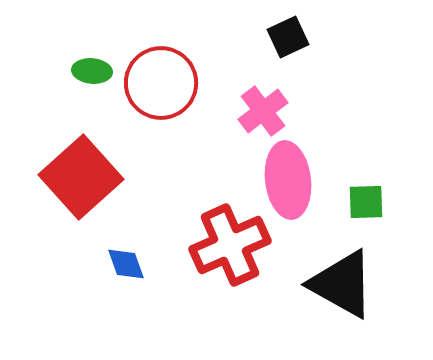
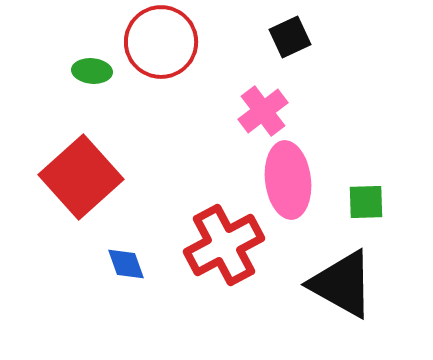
black square: moved 2 px right
red circle: moved 41 px up
red cross: moved 6 px left; rotated 4 degrees counterclockwise
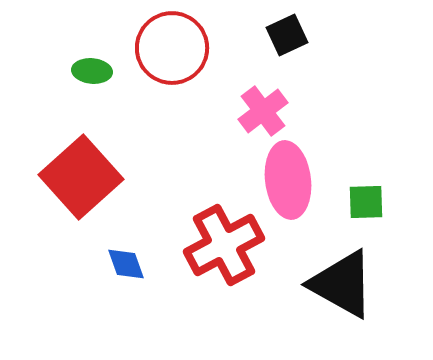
black square: moved 3 px left, 2 px up
red circle: moved 11 px right, 6 px down
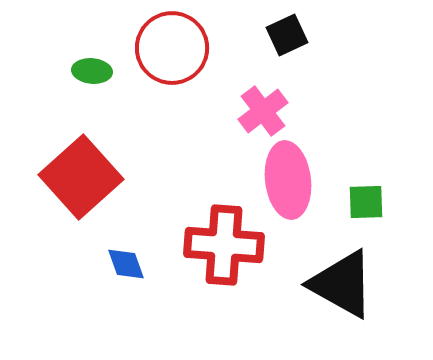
red cross: rotated 32 degrees clockwise
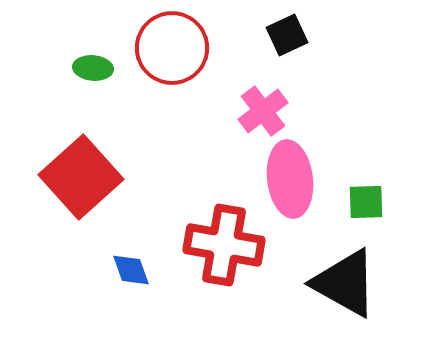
green ellipse: moved 1 px right, 3 px up
pink ellipse: moved 2 px right, 1 px up
red cross: rotated 6 degrees clockwise
blue diamond: moved 5 px right, 6 px down
black triangle: moved 3 px right, 1 px up
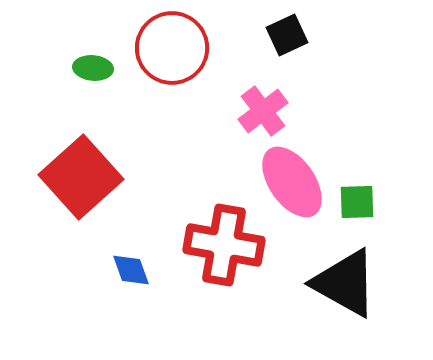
pink ellipse: moved 2 px right, 3 px down; rotated 28 degrees counterclockwise
green square: moved 9 px left
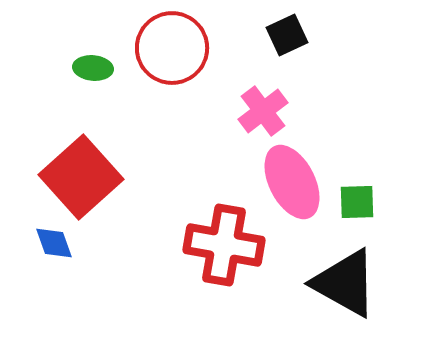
pink ellipse: rotated 8 degrees clockwise
blue diamond: moved 77 px left, 27 px up
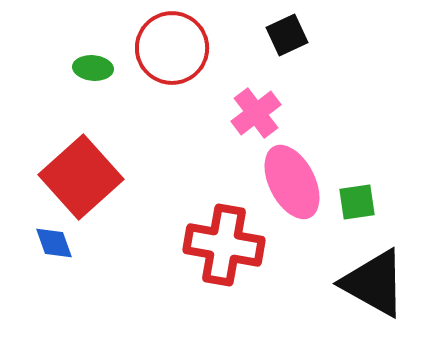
pink cross: moved 7 px left, 2 px down
green square: rotated 6 degrees counterclockwise
black triangle: moved 29 px right
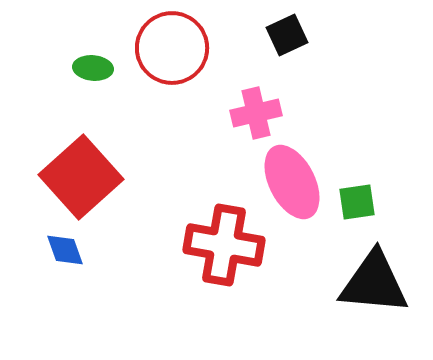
pink cross: rotated 24 degrees clockwise
blue diamond: moved 11 px right, 7 px down
black triangle: rotated 24 degrees counterclockwise
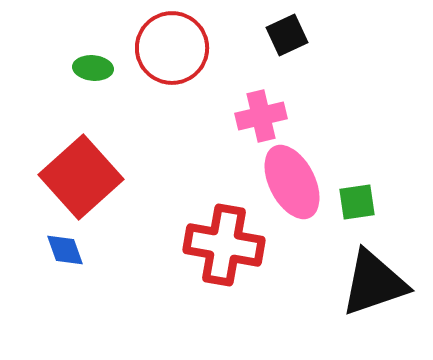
pink cross: moved 5 px right, 3 px down
black triangle: rotated 24 degrees counterclockwise
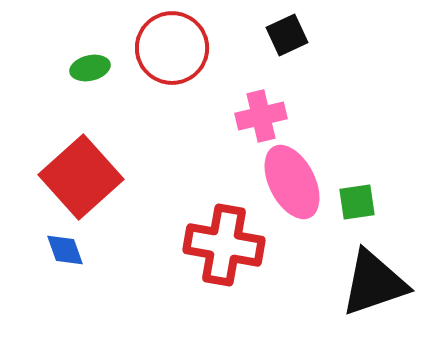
green ellipse: moved 3 px left; rotated 18 degrees counterclockwise
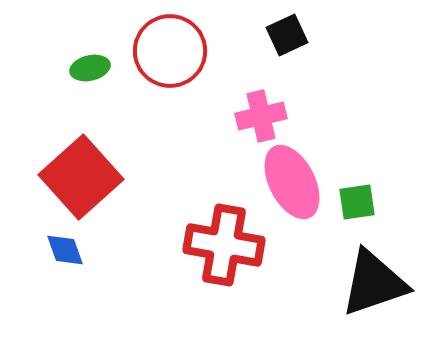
red circle: moved 2 px left, 3 px down
